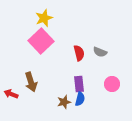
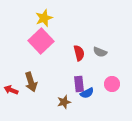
red arrow: moved 4 px up
blue semicircle: moved 7 px right, 6 px up; rotated 48 degrees clockwise
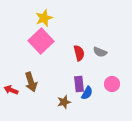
blue semicircle: rotated 32 degrees counterclockwise
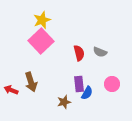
yellow star: moved 2 px left, 2 px down
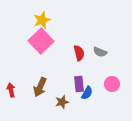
brown arrow: moved 9 px right, 5 px down; rotated 42 degrees clockwise
red arrow: rotated 56 degrees clockwise
brown star: moved 2 px left
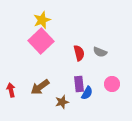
brown arrow: rotated 30 degrees clockwise
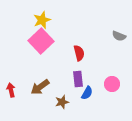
gray semicircle: moved 19 px right, 16 px up
purple rectangle: moved 1 px left, 5 px up
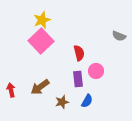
pink circle: moved 16 px left, 13 px up
blue semicircle: moved 8 px down
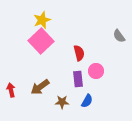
gray semicircle: rotated 32 degrees clockwise
brown star: rotated 16 degrees clockwise
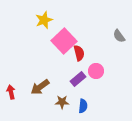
yellow star: moved 2 px right
pink square: moved 23 px right
purple rectangle: rotated 56 degrees clockwise
red arrow: moved 2 px down
blue semicircle: moved 4 px left, 5 px down; rotated 24 degrees counterclockwise
